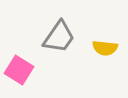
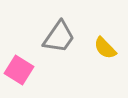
yellow semicircle: rotated 40 degrees clockwise
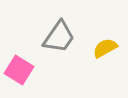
yellow semicircle: rotated 105 degrees clockwise
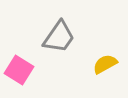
yellow semicircle: moved 16 px down
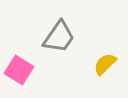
yellow semicircle: rotated 15 degrees counterclockwise
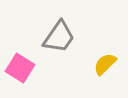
pink square: moved 1 px right, 2 px up
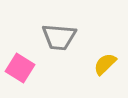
gray trapezoid: rotated 60 degrees clockwise
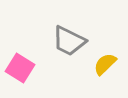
gray trapezoid: moved 10 px right, 4 px down; rotated 21 degrees clockwise
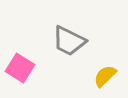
yellow semicircle: moved 12 px down
